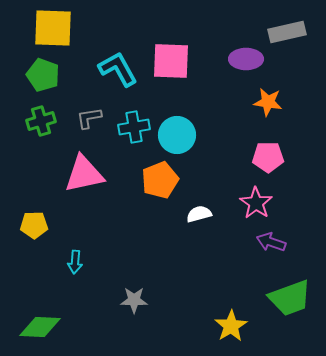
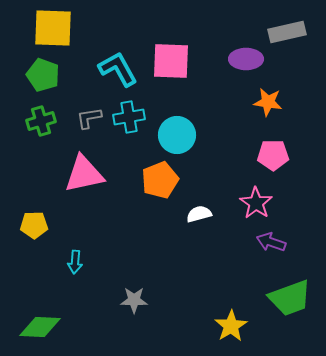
cyan cross: moved 5 px left, 10 px up
pink pentagon: moved 5 px right, 2 px up
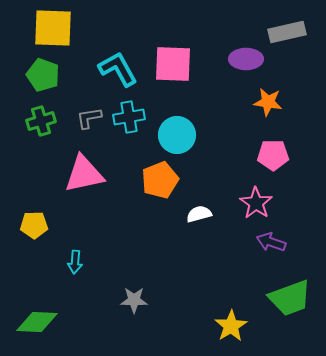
pink square: moved 2 px right, 3 px down
green diamond: moved 3 px left, 5 px up
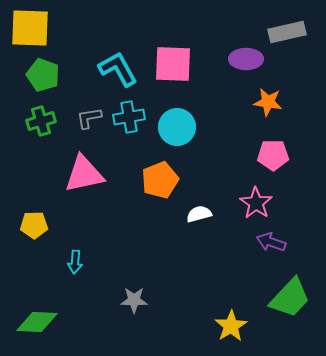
yellow square: moved 23 px left
cyan circle: moved 8 px up
green trapezoid: rotated 27 degrees counterclockwise
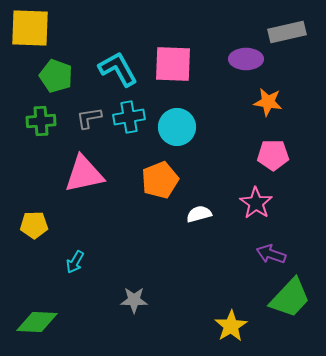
green pentagon: moved 13 px right, 1 px down
green cross: rotated 12 degrees clockwise
purple arrow: moved 12 px down
cyan arrow: rotated 25 degrees clockwise
